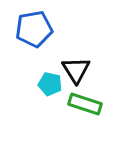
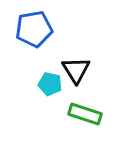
green rectangle: moved 10 px down
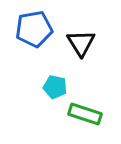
black triangle: moved 5 px right, 27 px up
cyan pentagon: moved 5 px right, 3 px down
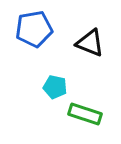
black triangle: moved 9 px right; rotated 36 degrees counterclockwise
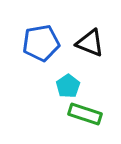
blue pentagon: moved 7 px right, 14 px down
cyan pentagon: moved 13 px right, 1 px up; rotated 25 degrees clockwise
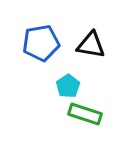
black triangle: moved 1 px right, 2 px down; rotated 12 degrees counterclockwise
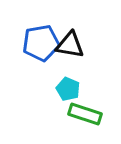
black triangle: moved 21 px left
cyan pentagon: moved 3 px down; rotated 15 degrees counterclockwise
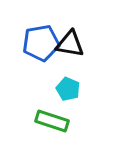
black triangle: moved 1 px up
green rectangle: moved 33 px left, 7 px down
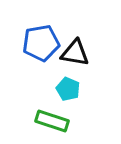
black triangle: moved 5 px right, 9 px down
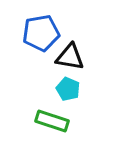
blue pentagon: moved 10 px up
black triangle: moved 5 px left, 4 px down
